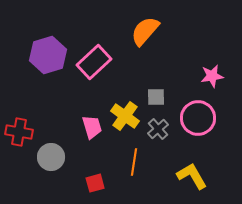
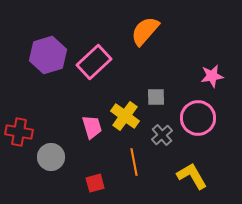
gray cross: moved 4 px right, 6 px down
orange line: rotated 20 degrees counterclockwise
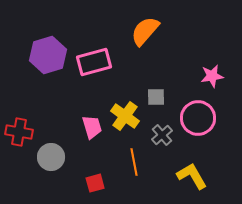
pink rectangle: rotated 28 degrees clockwise
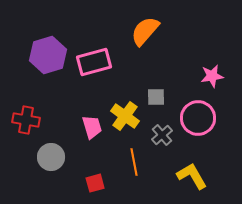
red cross: moved 7 px right, 12 px up
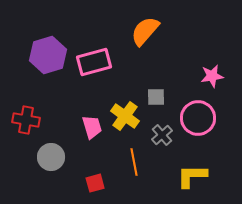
yellow L-shape: rotated 60 degrees counterclockwise
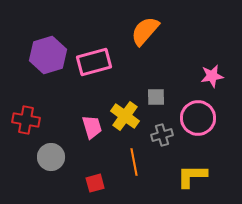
gray cross: rotated 25 degrees clockwise
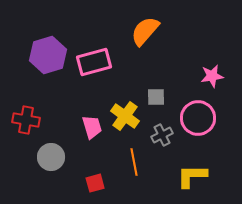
gray cross: rotated 10 degrees counterclockwise
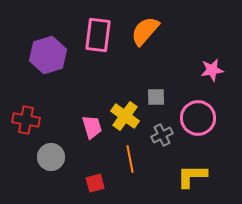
pink rectangle: moved 4 px right, 27 px up; rotated 68 degrees counterclockwise
pink star: moved 6 px up
orange line: moved 4 px left, 3 px up
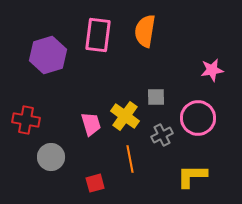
orange semicircle: rotated 32 degrees counterclockwise
pink trapezoid: moved 1 px left, 3 px up
